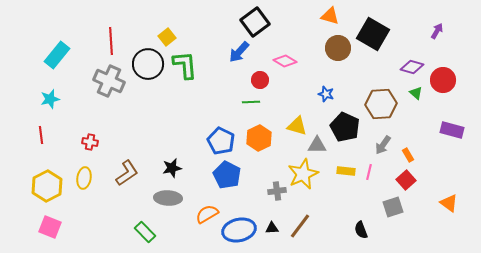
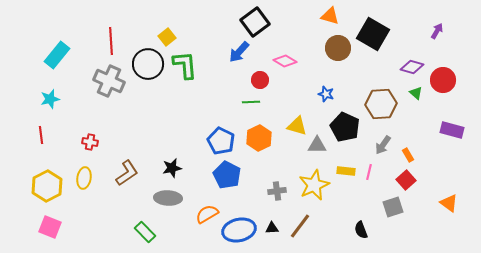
yellow star at (303, 174): moved 11 px right, 11 px down
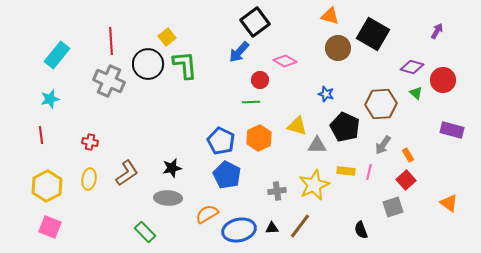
yellow ellipse at (84, 178): moved 5 px right, 1 px down
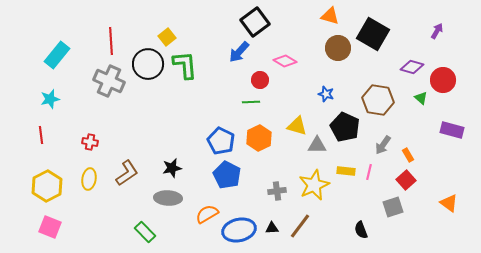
green triangle at (416, 93): moved 5 px right, 5 px down
brown hexagon at (381, 104): moved 3 px left, 4 px up; rotated 12 degrees clockwise
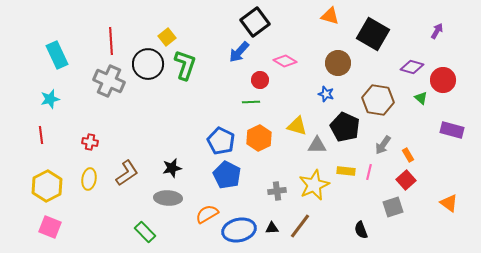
brown circle at (338, 48): moved 15 px down
cyan rectangle at (57, 55): rotated 64 degrees counterclockwise
green L-shape at (185, 65): rotated 24 degrees clockwise
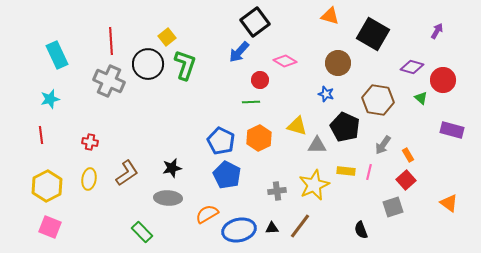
green rectangle at (145, 232): moved 3 px left
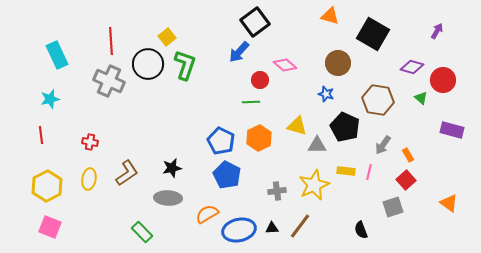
pink diamond at (285, 61): moved 4 px down; rotated 10 degrees clockwise
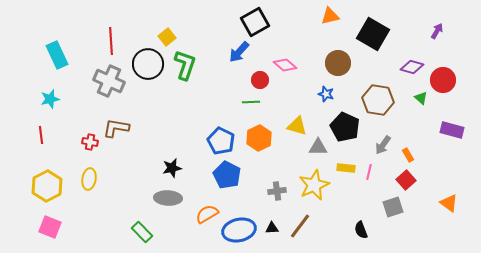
orange triangle at (330, 16): rotated 30 degrees counterclockwise
black square at (255, 22): rotated 8 degrees clockwise
gray triangle at (317, 145): moved 1 px right, 2 px down
yellow rectangle at (346, 171): moved 3 px up
brown L-shape at (127, 173): moved 11 px left, 45 px up; rotated 136 degrees counterclockwise
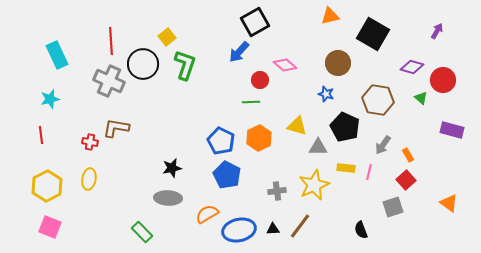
black circle at (148, 64): moved 5 px left
black triangle at (272, 228): moved 1 px right, 1 px down
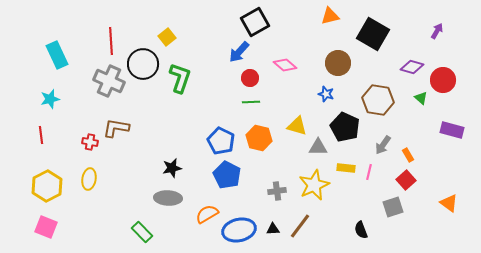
green L-shape at (185, 65): moved 5 px left, 13 px down
red circle at (260, 80): moved 10 px left, 2 px up
orange hexagon at (259, 138): rotated 20 degrees counterclockwise
pink square at (50, 227): moved 4 px left
